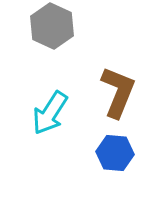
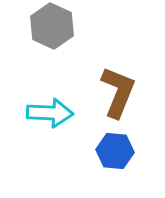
cyan arrow: rotated 120 degrees counterclockwise
blue hexagon: moved 2 px up
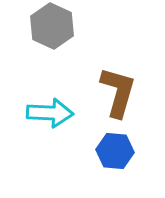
brown L-shape: rotated 6 degrees counterclockwise
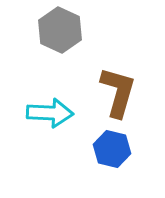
gray hexagon: moved 8 px right, 4 px down
blue hexagon: moved 3 px left, 2 px up; rotated 9 degrees clockwise
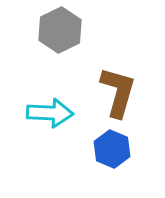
gray hexagon: rotated 9 degrees clockwise
blue hexagon: rotated 9 degrees clockwise
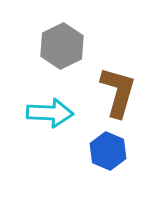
gray hexagon: moved 2 px right, 16 px down
blue hexagon: moved 4 px left, 2 px down
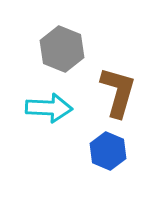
gray hexagon: moved 3 px down; rotated 12 degrees counterclockwise
cyan arrow: moved 1 px left, 5 px up
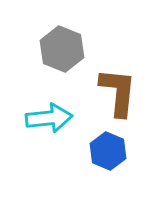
brown L-shape: rotated 10 degrees counterclockwise
cyan arrow: moved 10 px down; rotated 9 degrees counterclockwise
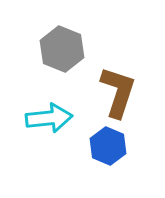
brown L-shape: rotated 12 degrees clockwise
blue hexagon: moved 5 px up
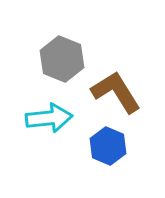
gray hexagon: moved 10 px down
brown L-shape: moved 2 px left; rotated 50 degrees counterclockwise
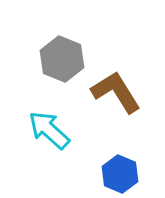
cyan arrow: moved 12 px down; rotated 132 degrees counterclockwise
blue hexagon: moved 12 px right, 28 px down
